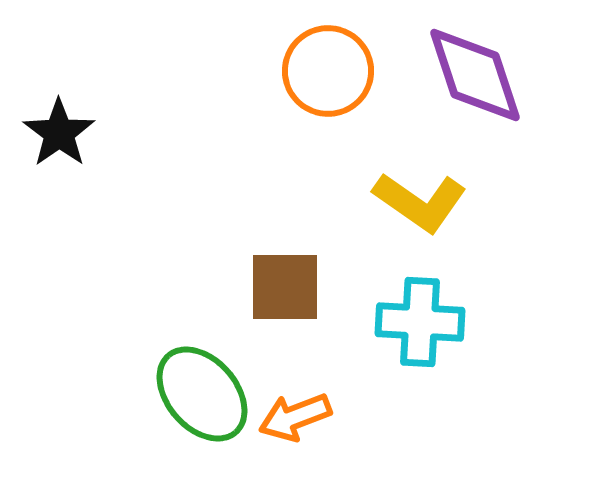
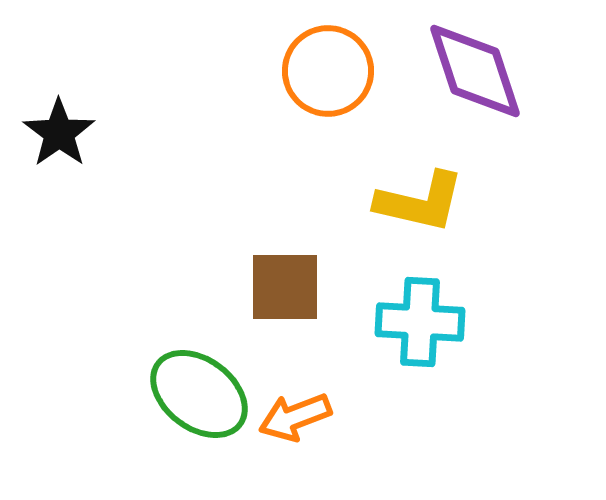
purple diamond: moved 4 px up
yellow L-shape: rotated 22 degrees counterclockwise
green ellipse: moved 3 px left; rotated 12 degrees counterclockwise
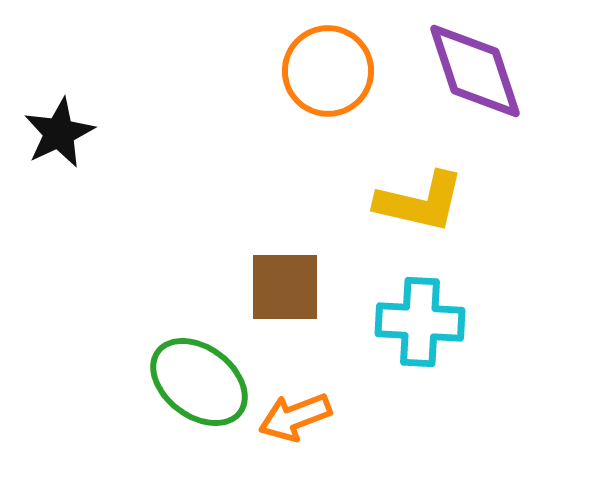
black star: rotated 10 degrees clockwise
green ellipse: moved 12 px up
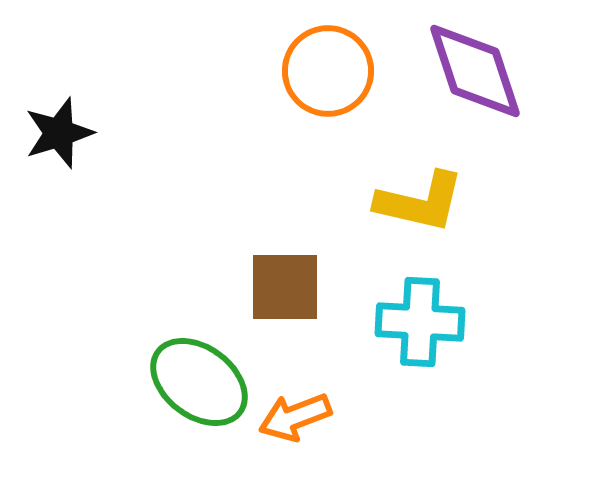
black star: rotated 8 degrees clockwise
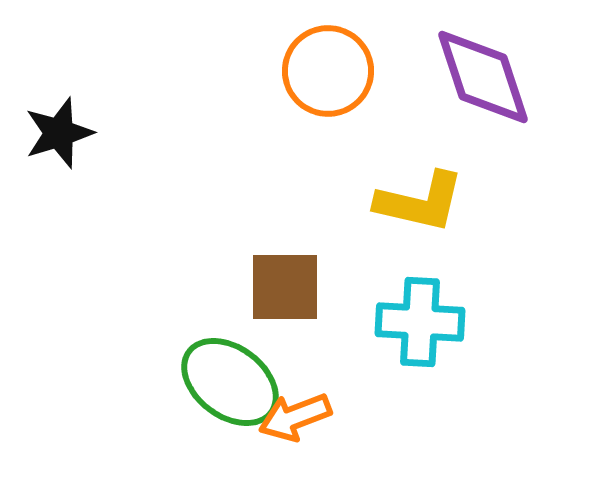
purple diamond: moved 8 px right, 6 px down
green ellipse: moved 31 px right
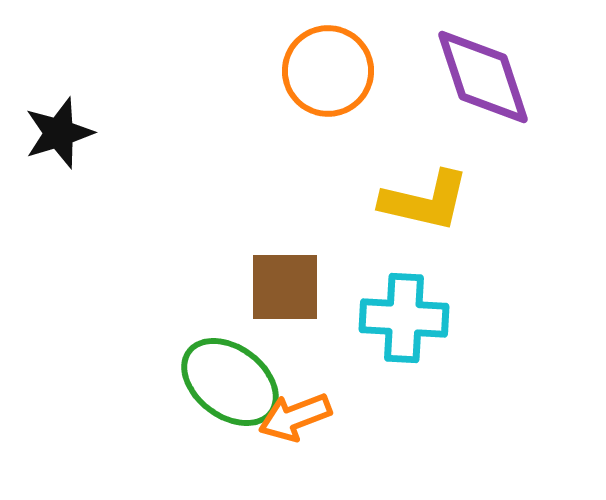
yellow L-shape: moved 5 px right, 1 px up
cyan cross: moved 16 px left, 4 px up
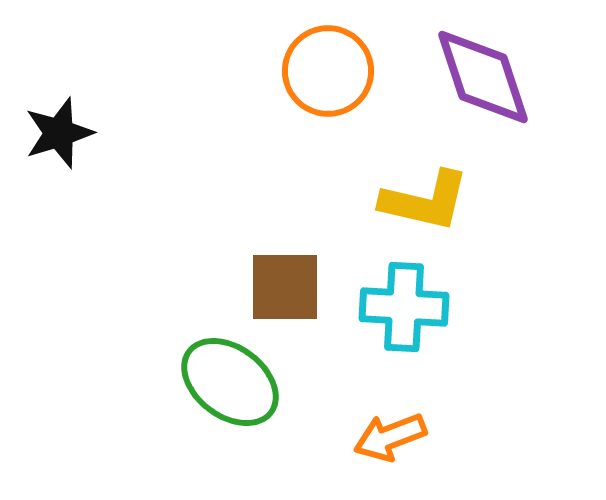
cyan cross: moved 11 px up
orange arrow: moved 95 px right, 20 px down
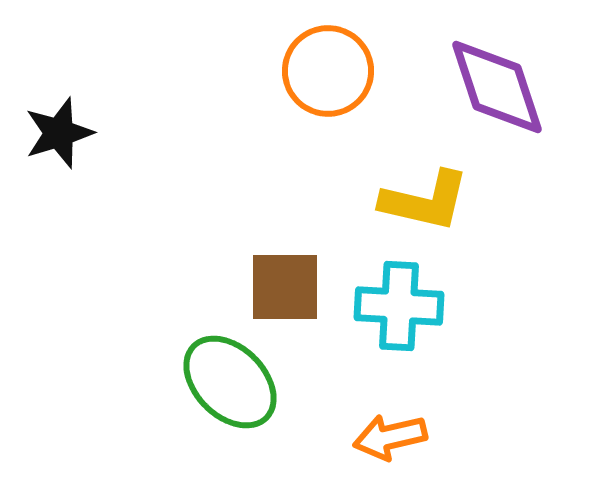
purple diamond: moved 14 px right, 10 px down
cyan cross: moved 5 px left, 1 px up
green ellipse: rotated 8 degrees clockwise
orange arrow: rotated 8 degrees clockwise
